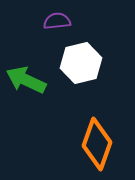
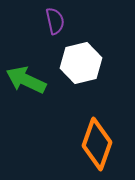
purple semicircle: moved 2 px left; rotated 84 degrees clockwise
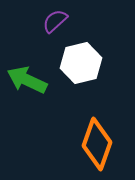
purple semicircle: rotated 120 degrees counterclockwise
green arrow: moved 1 px right
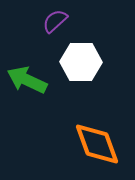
white hexagon: moved 1 px up; rotated 15 degrees clockwise
orange diamond: rotated 39 degrees counterclockwise
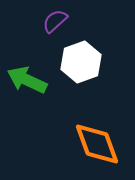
white hexagon: rotated 21 degrees counterclockwise
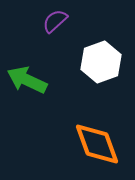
white hexagon: moved 20 px right
